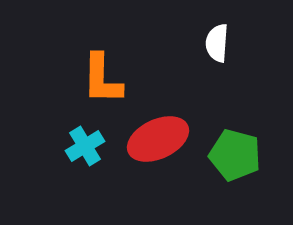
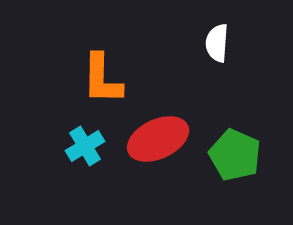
green pentagon: rotated 9 degrees clockwise
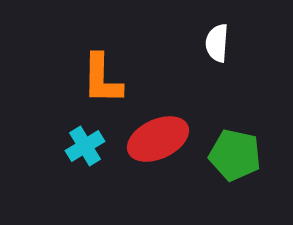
green pentagon: rotated 12 degrees counterclockwise
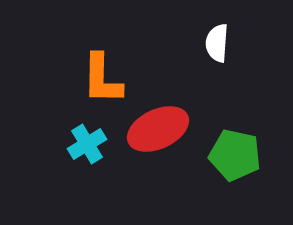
red ellipse: moved 10 px up
cyan cross: moved 2 px right, 2 px up
